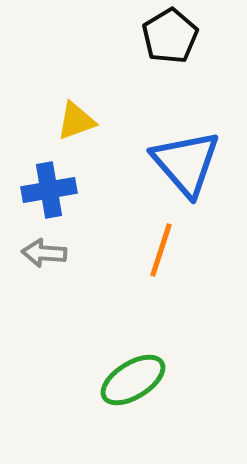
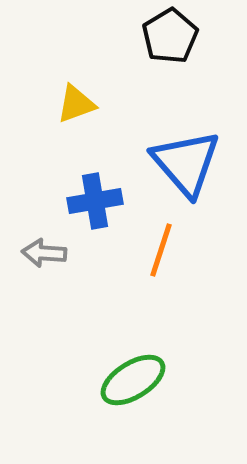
yellow triangle: moved 17 px up
blue cross: moved 46 px right, 11 px down
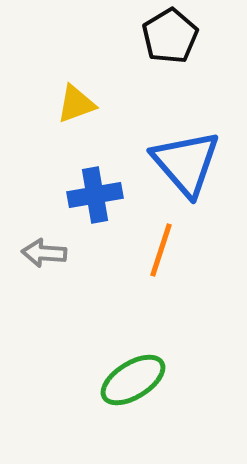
blue cross: moved 6 px up
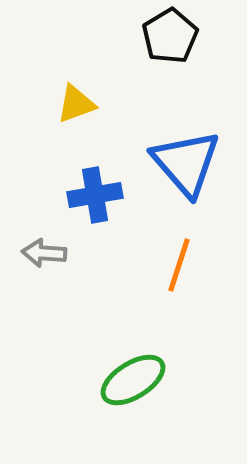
orange line: moved 18 px right, 15 px down
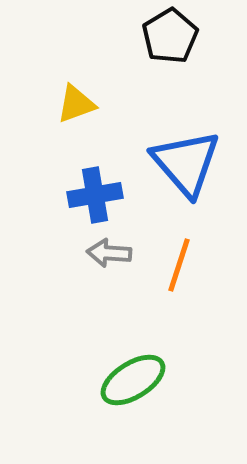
gray arrow: moved 65 px right
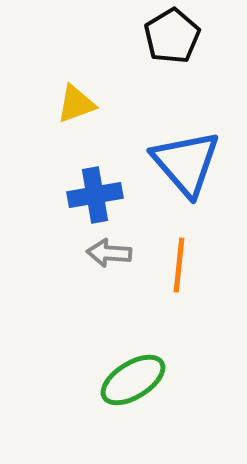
black pentagon: moved 2 px right
orange line: rotated 12 degrees counterclockwise
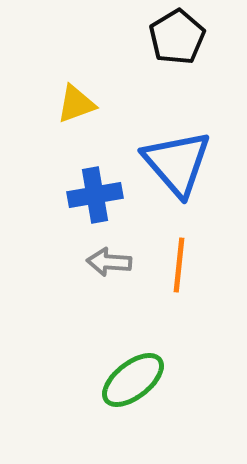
black pentagon: moved 5 px right, 1 px down
blue triangle: moved 9 px left
gray arrow: moved 9 px down
green ellipse: rotated 6 degrees counterclockwise
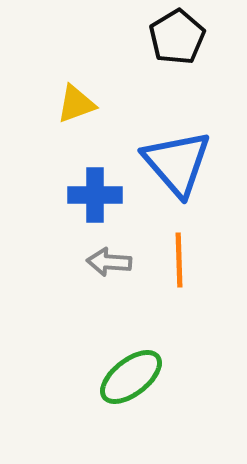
blue cross: rotated 10 degrees clockwise
orange line: moved 5 px up; rotated 8 degrees counterclockwise
green ellipse: moved 2 px left, 3 px up
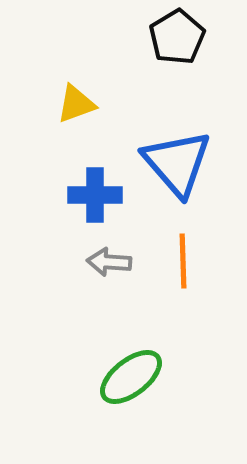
orange line: moved 4 px right, 1 px down
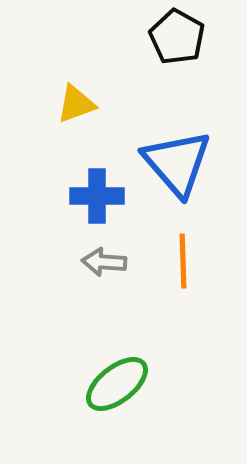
black pentagon: rotated 12 degrees counterclockwise
blue cross: moved 2 px right, 1 px down
gray arrow: moved 5 px left
green ellipse: moved 14 px left, 7 px down
